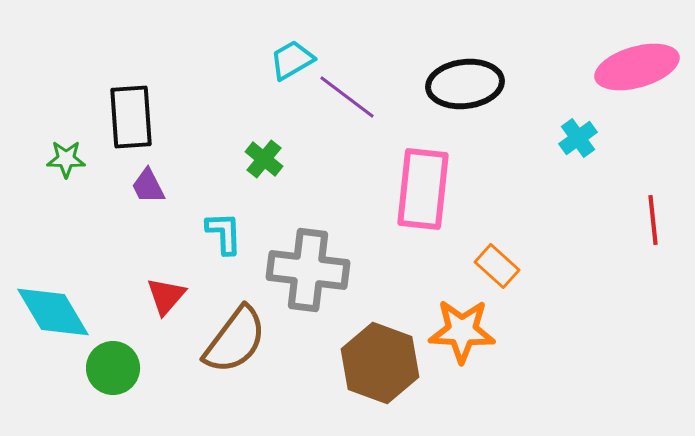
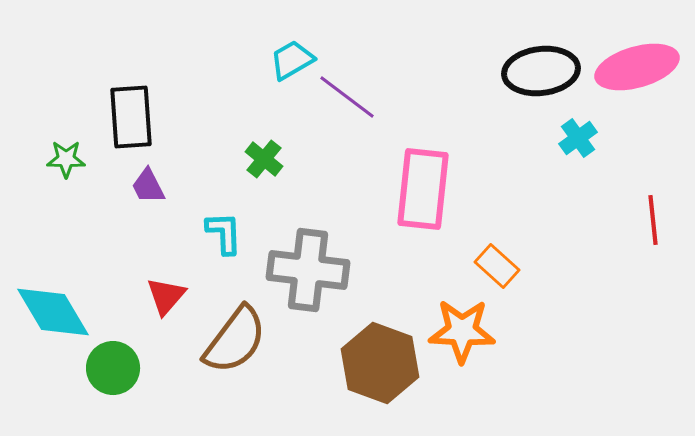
black ellipse: moved 76 px right, 13 px up
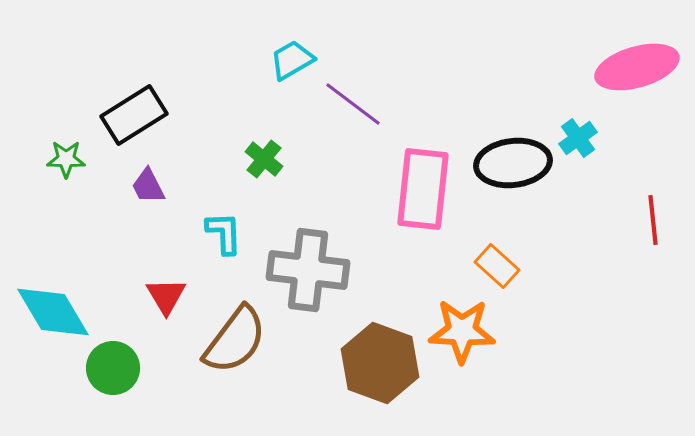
black ellipse: moved 28 px left, 92 px down
purple line: moved 6 px right, 7 px down
black rectangle: moved 3 px right, 2 px up; rotated 62 degrees clockwise
red triangle: rotated 12 degrees counterclockwise
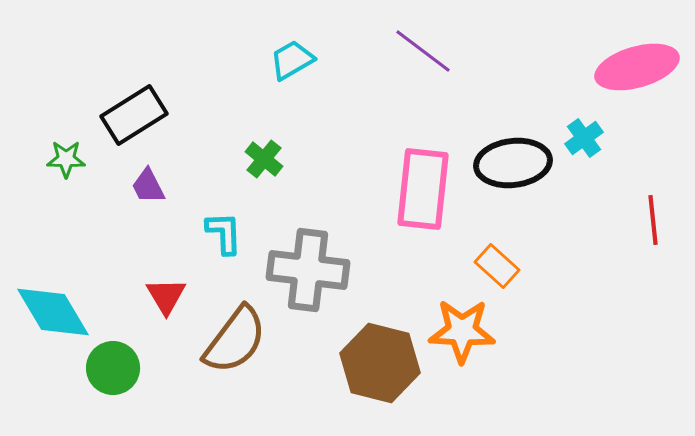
purple line: moved 70 px right, 53 px up
cyan cross: moved 6 px right
brown hexagon: rotated 6 degrees counterclockwise
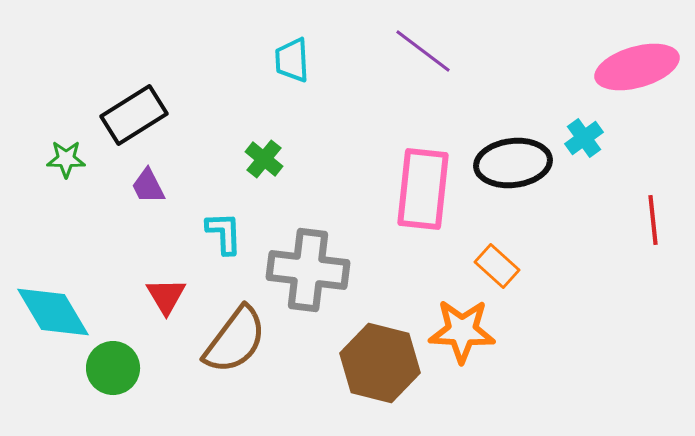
cyan trapezoid: rotated 63 degrees counterclockwise
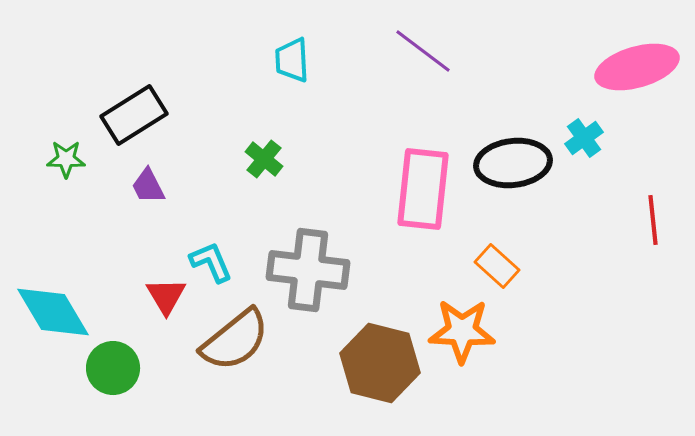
cyan L-shape: moved 13 px left, 29 px down; rotated 21 degrees counterclockwise
brown semicircle: rotated 14 degrees clockwise
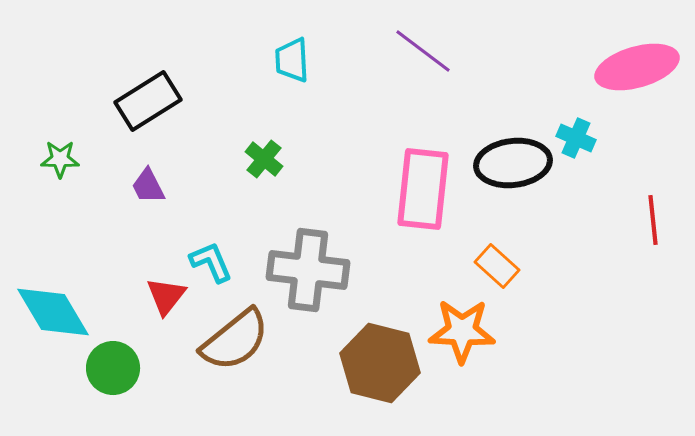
black rectangle: moved 14 px right, 14 px up
cyan cross: moved 8 px left; rotated 30 degrees counterclockwise
green star: moved 6 px left
red triangle: rotated 9 degrees clockwise
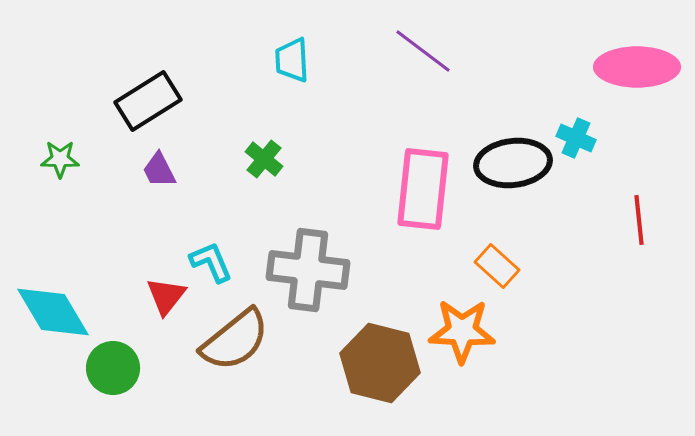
pink ellipse: rotated 16 degrees clockwise
purple trapezoid: moved 11 px right, 16 px up
red line: moved 14 px left
